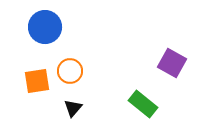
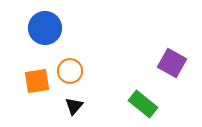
blue circle: moved 1 px down
black triangle: moved 1 px right, 2 px up
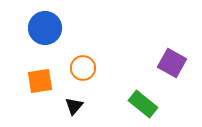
orange circle: moved 13 px right, 3 px up
orange square: moved 3 px right
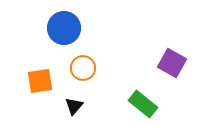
blue circle: moved 19 px right
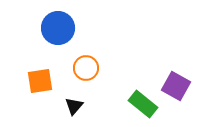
blue circle: moved 6 px left
purple square: moved 4 px right, 23 px down
orange circle: moved 3 px right
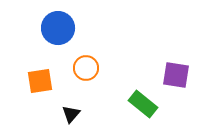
purple square: moved 11 px up; rotated 20 degrees counterclockwise
black triangle: moved 3 px left, 8 px down
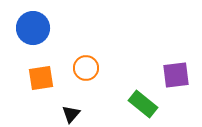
blue circle: moved 25 px left
purple square: rotated 16 degrees counterclockwise
orange square: moved 1 px right, 3 px up
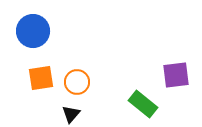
blue circle: moved 3 px down
orange circle: moved 9 px left, 14 px down
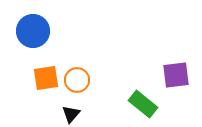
orange square: moved 5 px right
orange circle: moved 2 px up
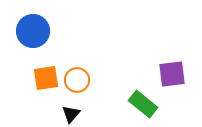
purple square: moved 4 px left, 1 px up
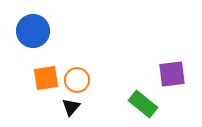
black triangle: moved 7 px up
